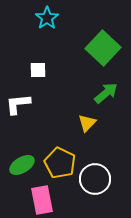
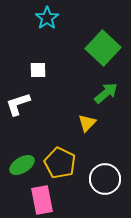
white L-shape: rotated 12 degrees counterclockwise
white circle: moved 10 px right
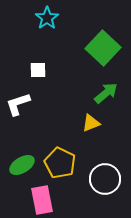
yellow triangle: moved 4 px right; rotated 24 degrees clockwise
